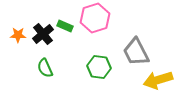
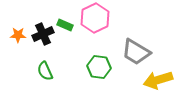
pink hexagon: rotated 8 degrees counterclockwise
green rectangle: moved 1 px up
black cross: rotated 15 degrees clockwise
gray trapezoid: rotated 32 degrees counterclockwise
green semicircle: moved 3 px down
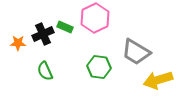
green rectangle: moved 2 px down
orange star: moved 8 px down
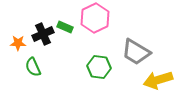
green semicircle: moved 12 px left, 4 px up
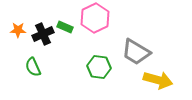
orange star: moved 13 px up
yellow arrow: rotated 148 degrees counterclockwise
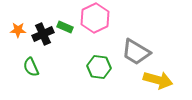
green semicircle: moved 2 px left
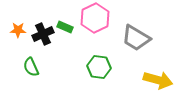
gray trapezoid: moved 14 px up
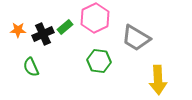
green rectangle: rotated 63 degrees counterclockwise
green hexagon: moved 6 px up
yellow arrow: rotated 72 degrees clockwise
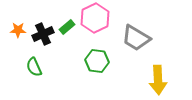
green rectangle: moved 2 px right
green hexagon: moved 2 px left
green semicircle: moved 3 px right
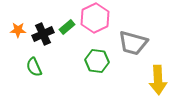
gray trapezoid: moved 3 px left, 5 px down; rotated 16 degrees counterclockwise
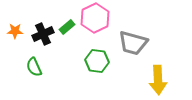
orange star: moved 3 px left, 1 px down
